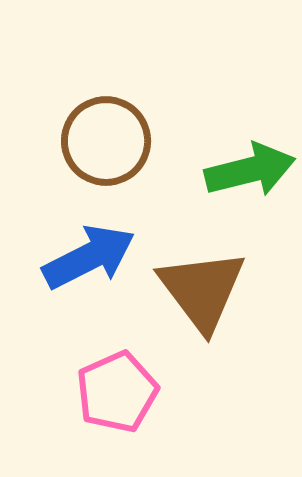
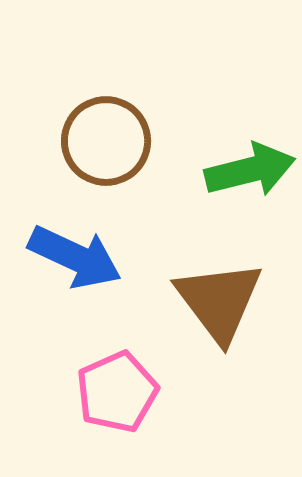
blue arrow: moved 14 px left; rotated 52 degrees clockwise
brown triangle: moved 17 px right, 11 px down
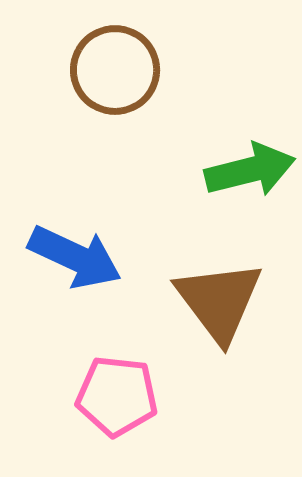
brown circle: moved 9 px right, 71 px up
pink pentagon: moved 4 px down; rotated 30 degrees clockwise
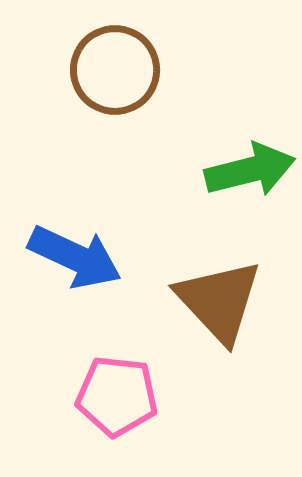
brown triangle: rotated 6 degrees counterclockwise
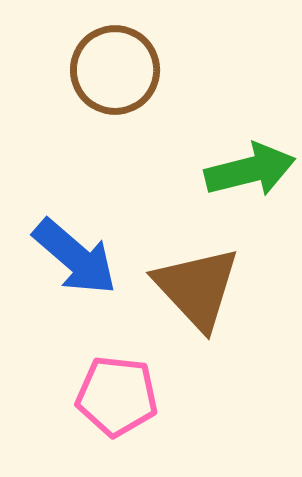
blue arrow: rotated 16 degrees clockwise
brown triangle: moved 22 px left, 13 px up
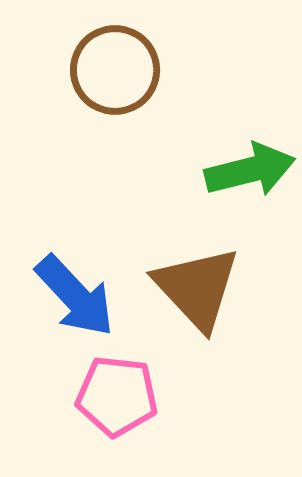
blue arrow: moved 39 px down; rotated 6 degrees clockwise
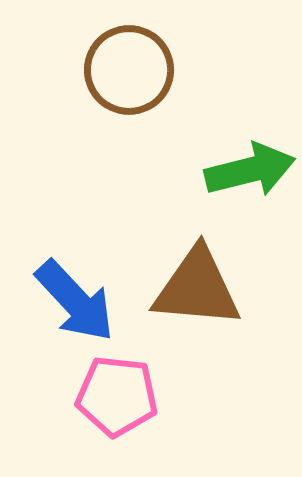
brown circle: moved 14 px right
brown triangle: rotated 42 degrees counterclockwise
blue arrow: moved 5 px down
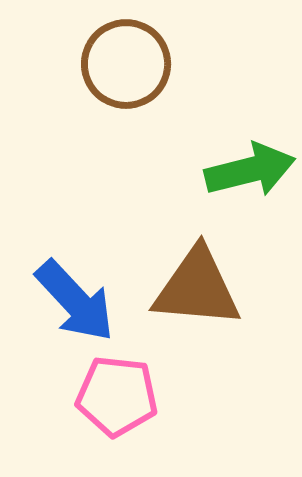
brown circle: moved 3 px left, 6 px up
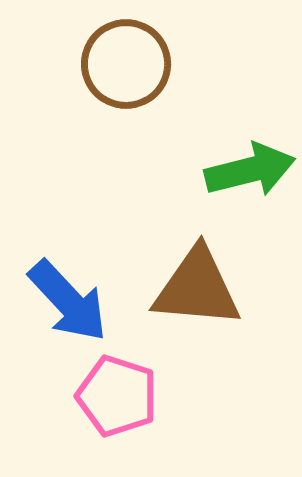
blue arrow: moved 7 px left
pink pentagon: rotated 12 degrees clockwise
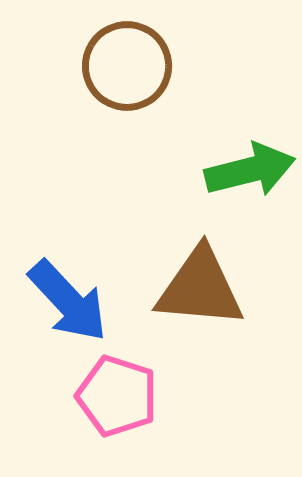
brown circle: moved 1 px right, 2 px down
brown triangle: moved 3 px right
